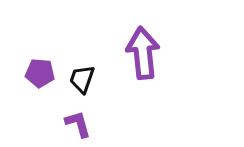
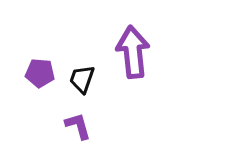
purple arrow: moved 10 px left, 1 px up
purple L-shape: moved 2 px down
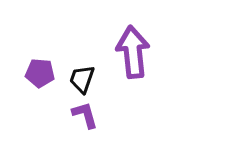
purple L-shape: moved 7 px right, 11 px up
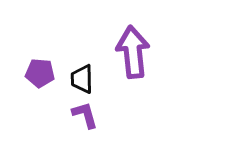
black trapezoid: rotated 20 degrees counterclockwise
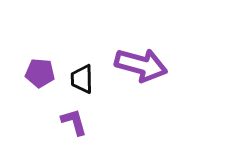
purple arrow: moved 8 px right, 13 px down; rotated 111 degrees clockwise
purple L-shape: moved 11 px left, 7 px down
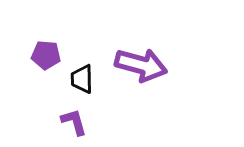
purple pentagon: moved 6 px right, 18 px up
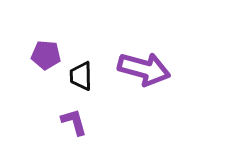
purple arrow: moved 3 px right, 4 px down
black trapezoid: moved 1 px left, 3 px up
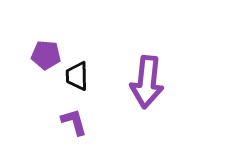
purple arrow: moved 3 px right, 13 px down; rotated 81 degrees clockwise
black trapezoid: moved 4 px left
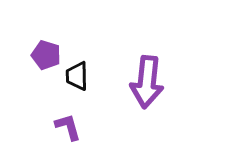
purple pentagon: rotated 12 degrees clockwise
purple L-shape: moved 6 px left, 5 px down
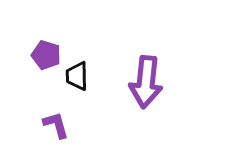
purple arrow: moved 1 px left
purple L-shape: moved 12 px left, 2 px up
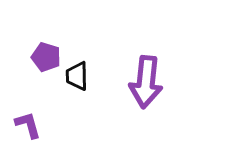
purple pentagon: moved 2 px down
purple L-shape: moved 28 px left
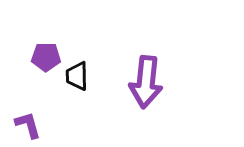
purple pentagon: rotated 16 degrees counterclockwise
